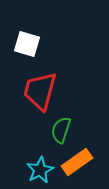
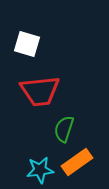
red trapezoid: rotated 111 degrees counterclockwise
green semicircle: moved 3 px right, 1 px up
cyan star: rotated 20 degrees clockwise
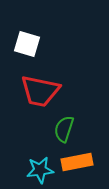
red trapezoid: rotated 18 degrees clockwise
orange rectangle: rotated 24 degrees clockwise
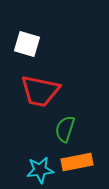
green semicircle: moved 1 px right
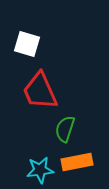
red trapezoid: rotated 54 degrees clockwise
